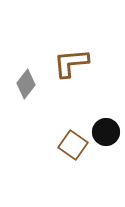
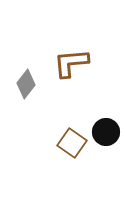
brown square: moved 1 px left, 2 px up
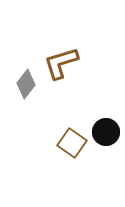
brown L-shape: moved 10 px left; rotated 12 degrees counterclockwise
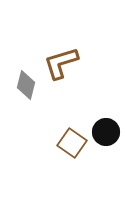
gray diamond: moved 1 px down; rotated 24 degrees counterclockwise
